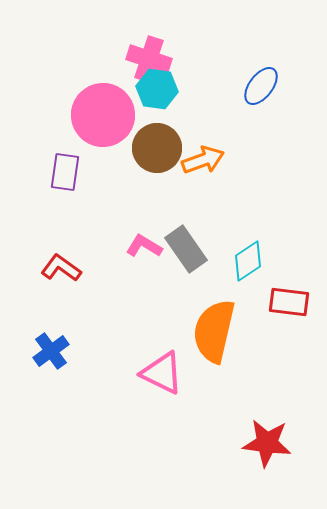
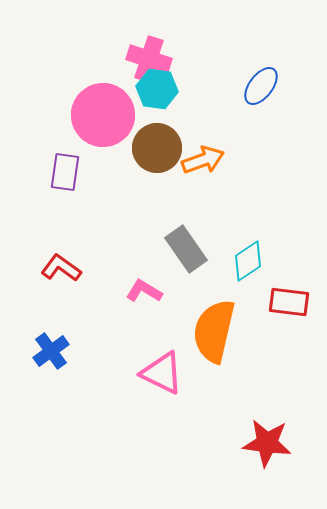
pink L-shape: moved 45 px down
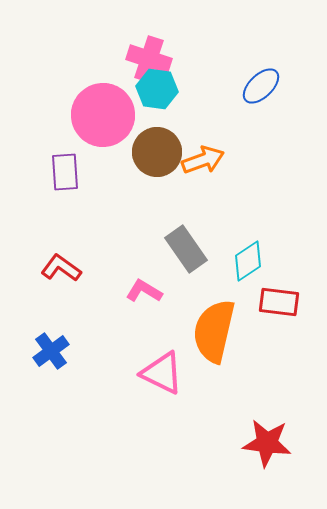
blue ellipse: rotated 9 degrees clockwise
brown circle: moved 4 px down
purple rectangle: rotated 12 degrees counterclockwise
red rectangle: moved 10 px left
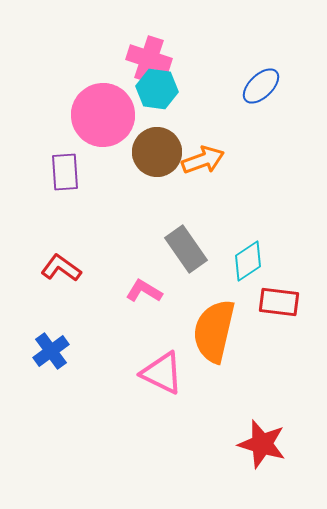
red star: moved 5 px left, 1 px down; rotated 9 degrees clockwise
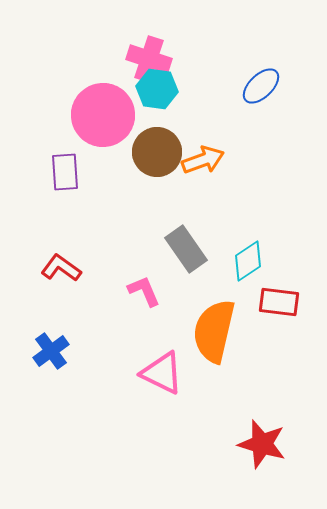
pink L-shape: rotated 36 degrees clockwise
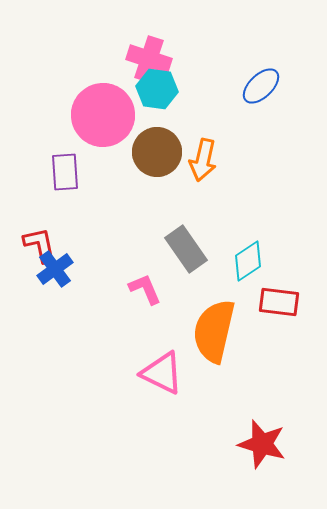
orange arrow: rotated 123 degrees clockwise
red L-shape: moved 21 px left, 23 px up; rotated 42 degrees clockwise
pink L-shape: moved 1 px right, 2 px up
blue cross: moved 4 px right, 82 px up
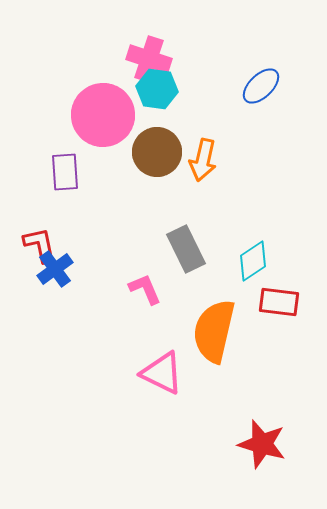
gray rectangle: rotated 9 degrees clockwise
cyan diamond: moved 5 px right
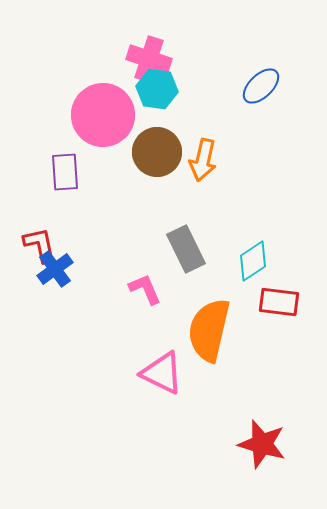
orange semicircle: moved 5 px left, 1 px up
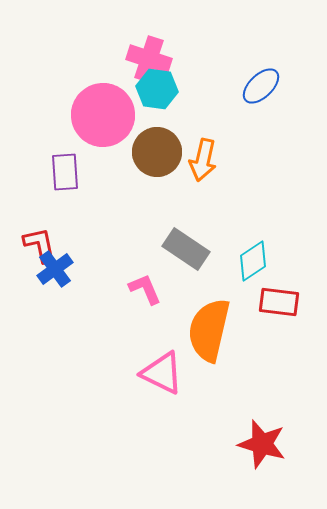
gray rectangle: rotated 30 degrees counterclockwise
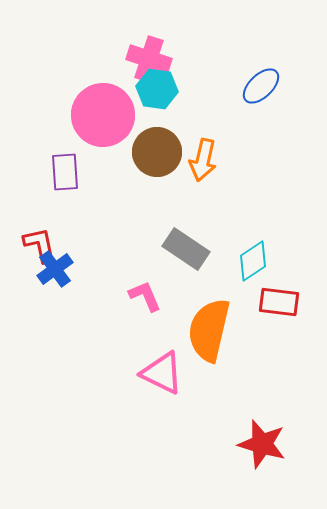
pink L-shape: moved 7 px down
